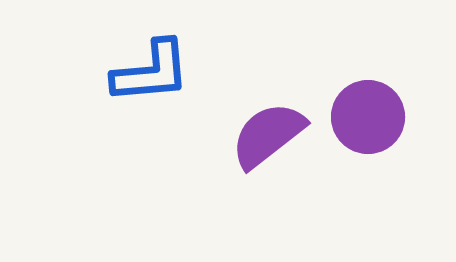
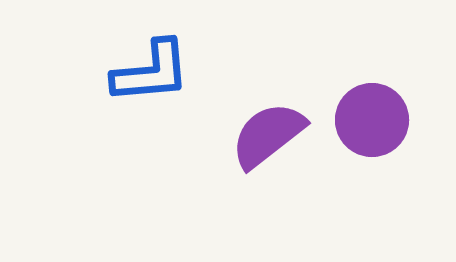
purple circle: moved 4 px right, 3 px down
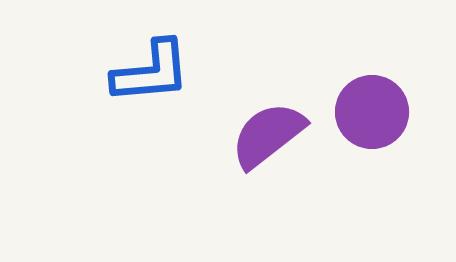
purple circle: moved 8 px up
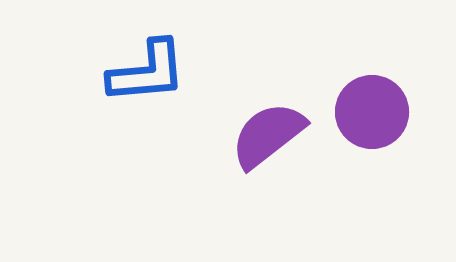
blue L-shape: moved 4 px left
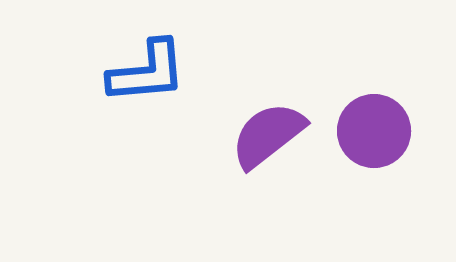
purple circle: moved 2 px right, 19 px down
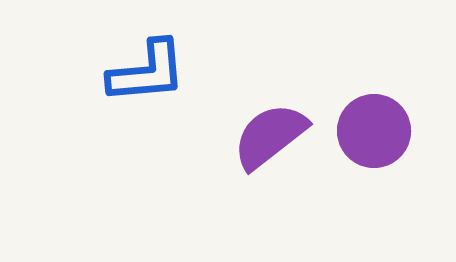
purple semicircle: moved 2 px right, 1 px down
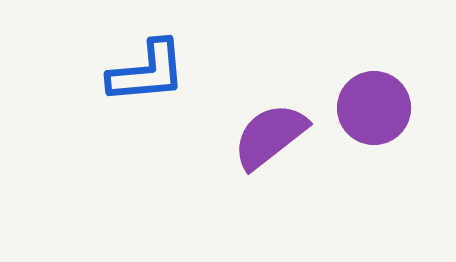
purple circle: moved 23 px up
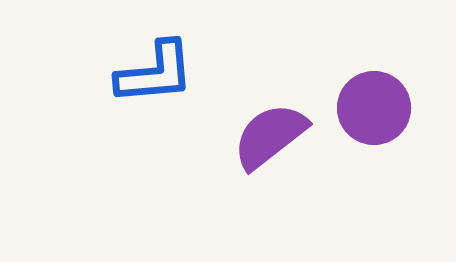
blue L-shape: moved 8 px right, 1 px down
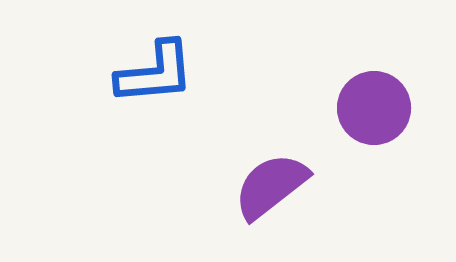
purple semicircle: moved 1 px right, 50 px down
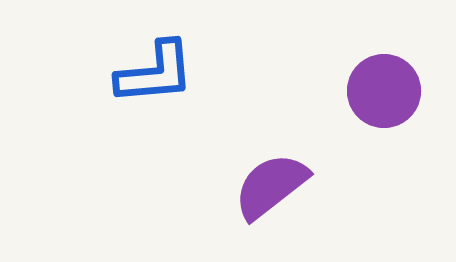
purple circle: moved 10 px right, 17 px up
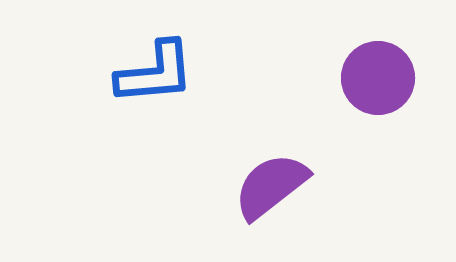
purple circle: moved 6 px left, 13 px up
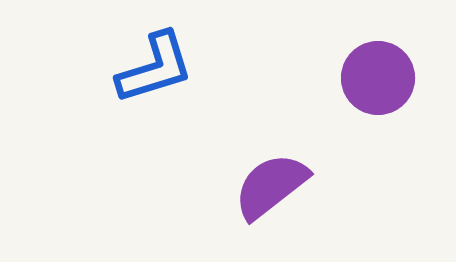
blue L-shape: moved 5 px up; rotated 12 degrees counterclockwise
